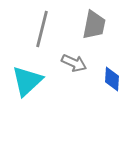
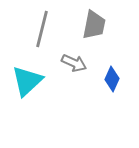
blue diamond: rotated 20 degrees clockwise
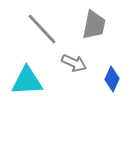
gray line: rotated 57 degrees counterclockwise
cyan triangle: rotated 40 degrees clockwise
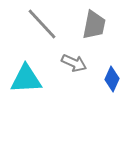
gray line: moved 5 px up
cyan triangle: moved 1 px left, 2 px up
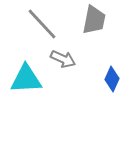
gray trapezoid: moved 5 px up
gray arrow: moved 11 px left, 4 px up
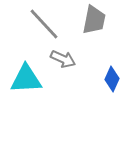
gray line: moved 2 px right
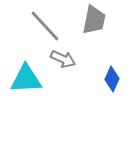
gray line: moved 1 px right, 2 px down
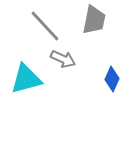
cyan triangle: rotated 12 degrees counterclockwise
